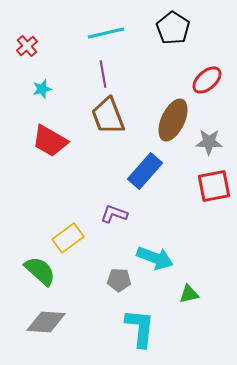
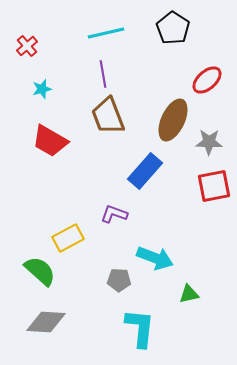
yellow rectangle: rotated 8 degrees clockwise
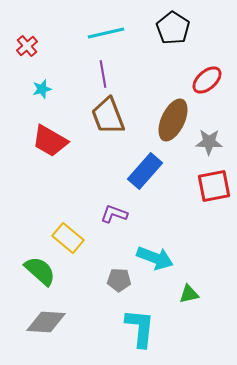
yellow rectangle: rotated 68 degrees clockwise
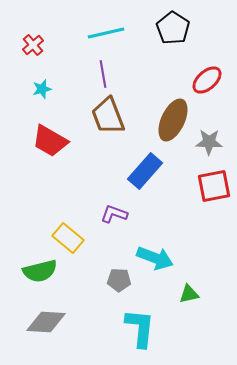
red cross: moved 6 px right, 1 px up
green semicircle: rotated 124 degrees clockwise
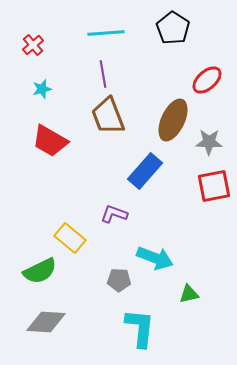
cyan line: rotated 9 degrees clockwise
yellow rectangle: moved 2 px right
green semicircle: rotated 12 degrees counterclockwise
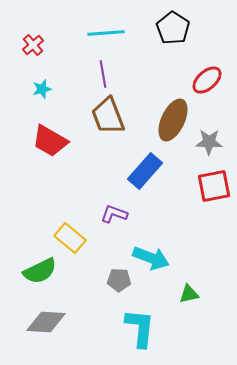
cyan arrow: moved 4 px left
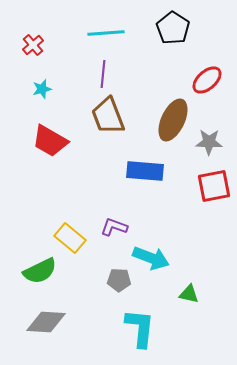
purple line: rotated 16 degrees clockwise
blue rectangle: rotated 54 degrees clockwise
purple L-shape: moved 13 px down
green triangle: rotated 25 degrees clockwise
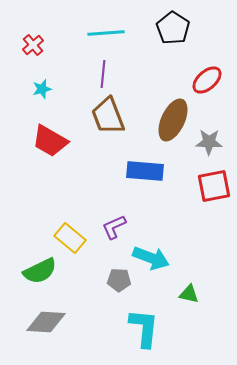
purple L-shape: rotated 44 degrees counterclockwise
cyan L-shape: moved 4 px right
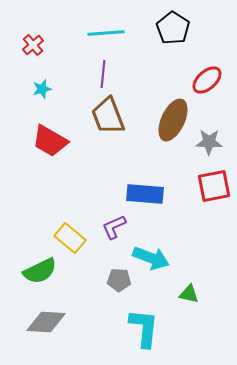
blue rectangle: moved 23 px down
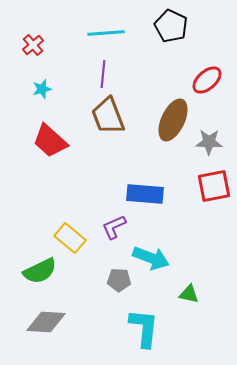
black pentagon: moved 2 px left, 2 px up; rotated 8 degrees counterclockwise
red trapezoid: rotated 12 degrees clockwise
